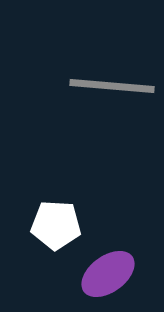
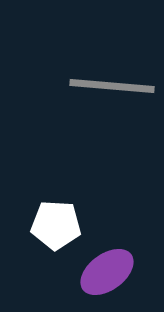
purple ellipse: moved 1 px left, 2 px up
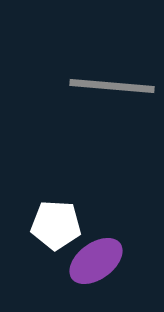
purple ellipse: moved 11 px left, 11 px up
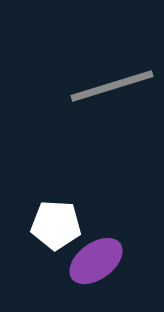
gray line: rotated 22 degrees counterclockwise
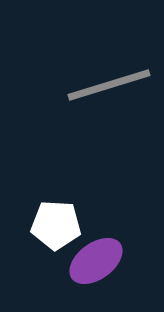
gray line: moved 3 px left, 1 px up
